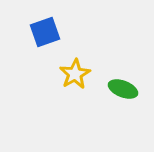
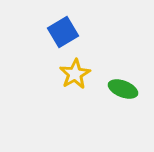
blue square: moved 18 px right; rotated 12 degrees counterclockwise
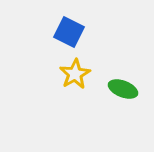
blue square: moved 6 px right; rotated 32 degrees counterclockwise
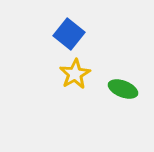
blue square: moved 2 px down; rotated 12 degrees clockwise
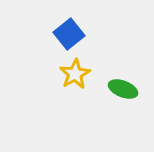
blue square: rotated 12 degrees clockwise
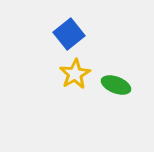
green ellipse: moved 7 px left, 4 px up
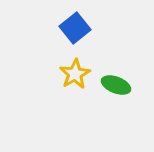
blue square: moved 6 px right, 6 px up
